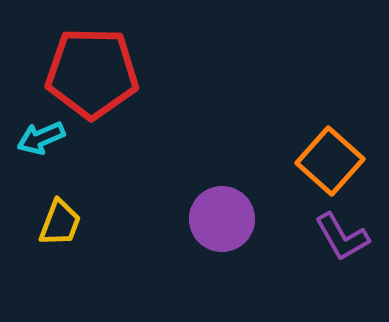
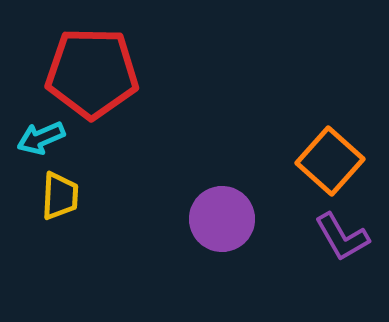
yellow trapezoid: moved 27 px up; rotated 18 degrees counterclockwise
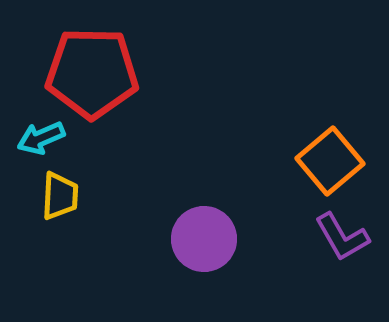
orange square: rotated 8 degrees clockwise
purple circle: moved 18 px left, 20 px down
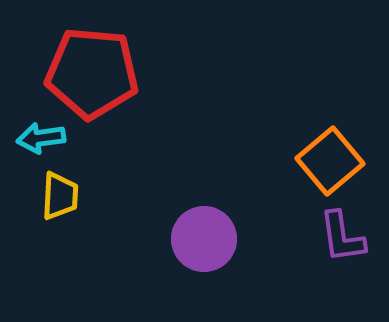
red pentagon: rotated 4 degrees clockwise
cyan arrow: rotated 15 degrees clockwise
purple L-shape: rotated 22 degrees clockwise
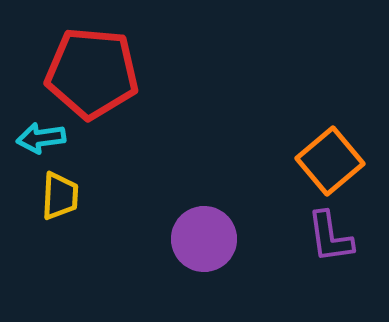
purple L-shape: moved 12 px left
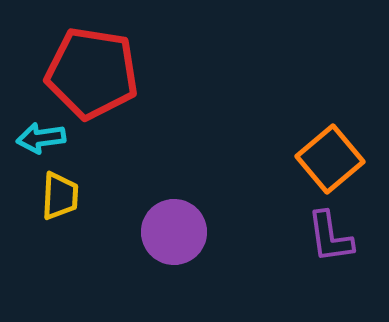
red pentagon: rotated 4 degrees clockwise
orange square: moved 2 px up
purple circle: moved 30 px left, 7 px up
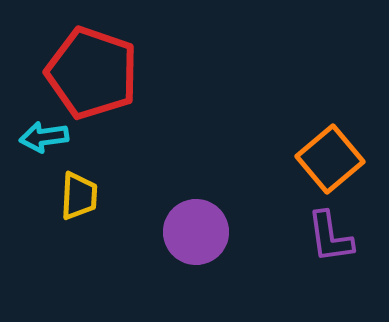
red pentagon: rotated 10 degrees clockwise
cyan arrow: moved 3 px right, 1 px up
yellow trapezoid: moved 19 px right
purple circle: moved 22 px right
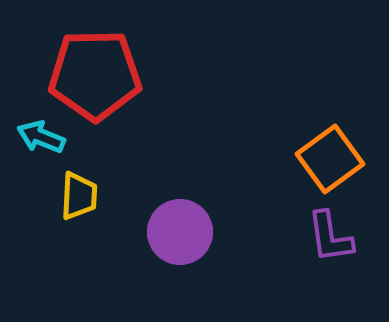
red pentagon: moved 3 px right, 2 px down; rotated 20 degrees counterclockwise
cyan arrow: moved 3 px left; rotated 30 degrees clockwise
orange square: rotated 4 degrees clockwise
purple circle: moved 16 px left
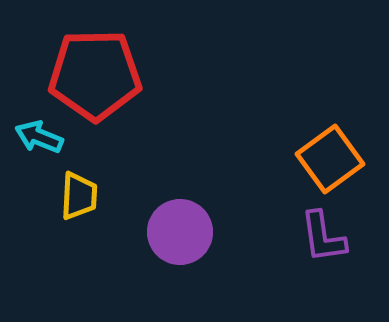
cyan arrow: moved 2 px left
purple L-shape: moved 7 px left
